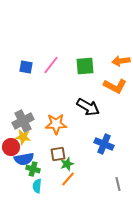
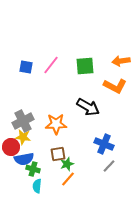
gray line: moved 9 px left, 18 px up; rotated 56 degrees clockwise
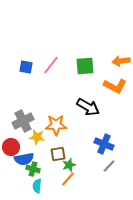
orange star: moved 1 px down
yellow star: moved 14 px right
green star: moved 2 px right, 1 px down
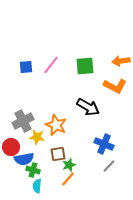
blue square: rotated 16 degrees counterclockwise
orange star: rotated 25 degrees clockwise
green cross: moved 1 px down
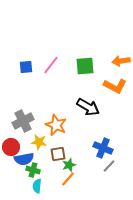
yellow star: moved 2 px right, 5 px down
blue cross: moved 1 px left, 4 px down
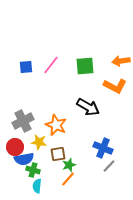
red circle: moved 4 px right
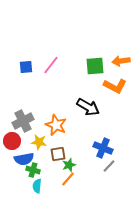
green square: moved 10 px right
red circle: moved 3 px left, 6 px up
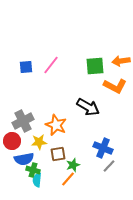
yellow star: rotated 14 degrees counterclockwise
green star: moved 4 px right
cyan semicircle: moved 6 px up
